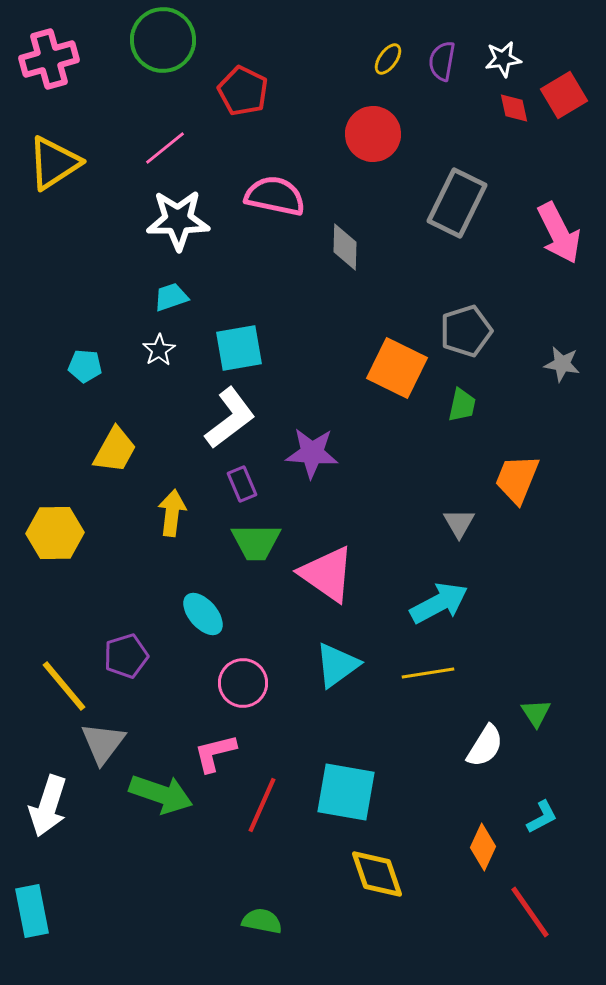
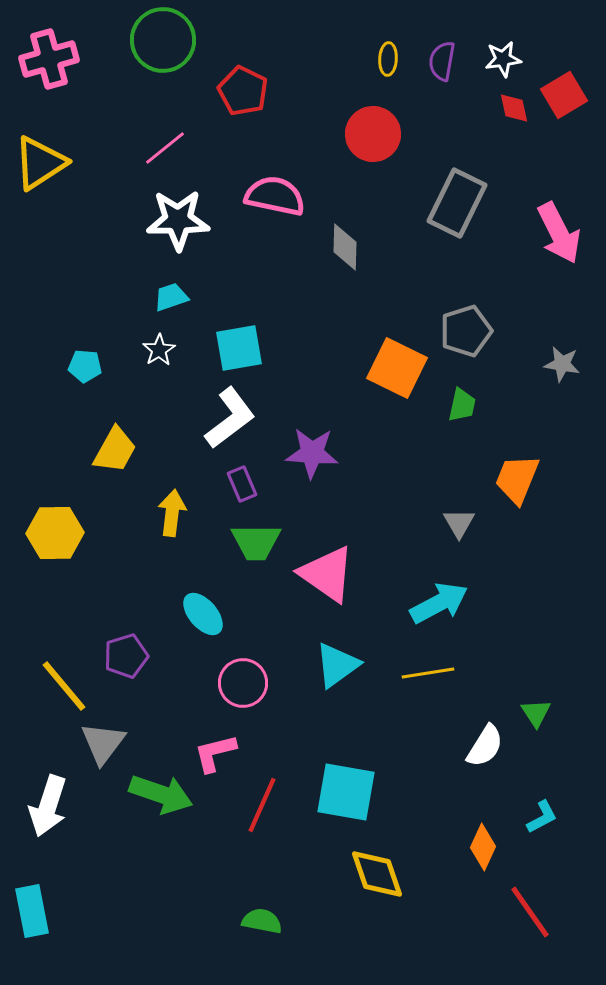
yellow ellipse at (388, 59): rotated 32 degrees counterclockwise
yellow triangle at (54, 163): moved 14 px left
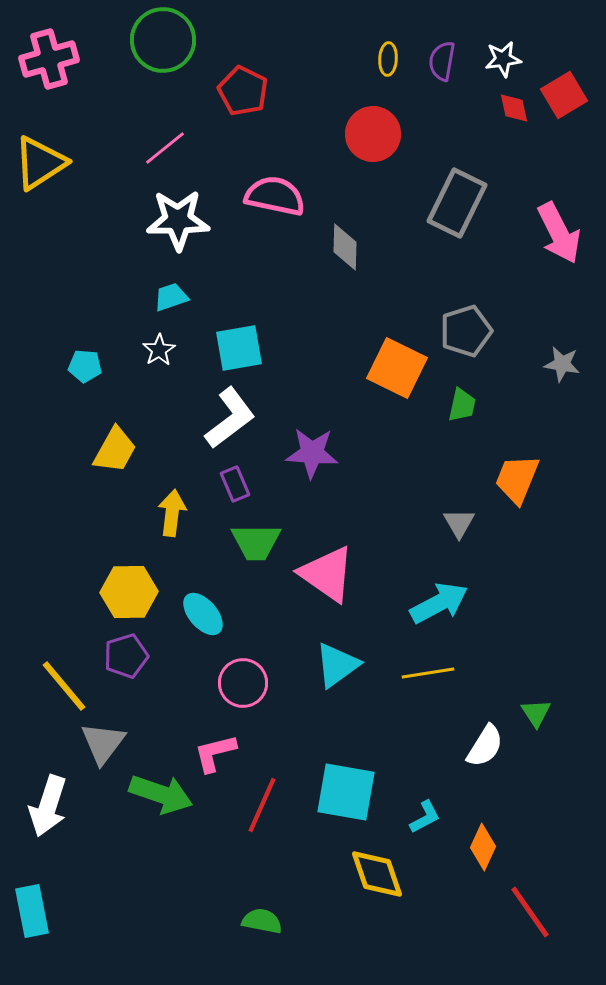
purple rectangle at (242, 484): moved 7 px left
yellow hexagon at (55, 533): moved 74 px right, 59 px down
cyan L-shape at (542, 817): moved 117 px left
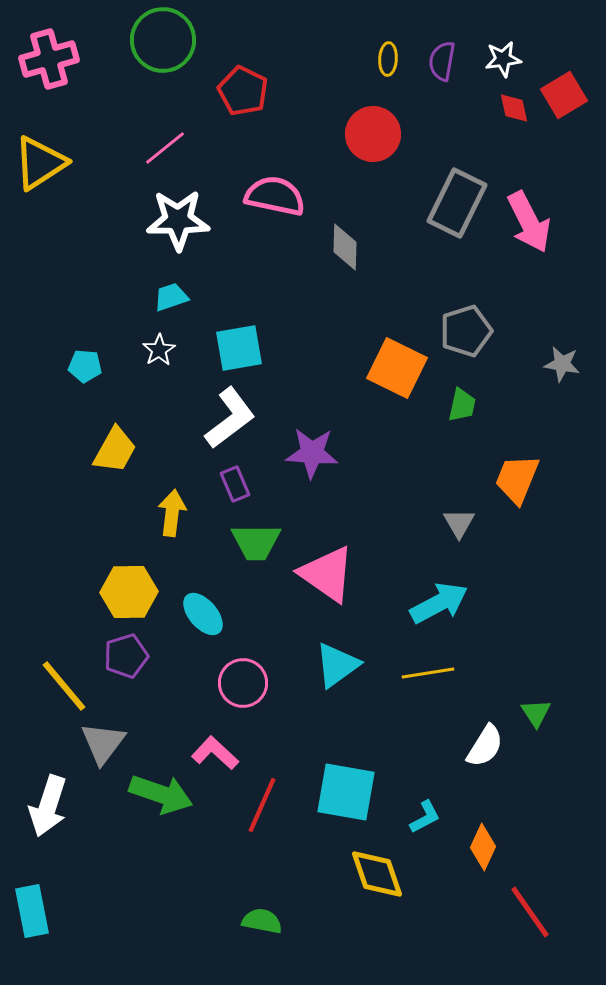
pink arrow at (559, 233): moved 30 px left, 11 px up
pink L-shape at (215, 753): rotated 57 degrees clockwise
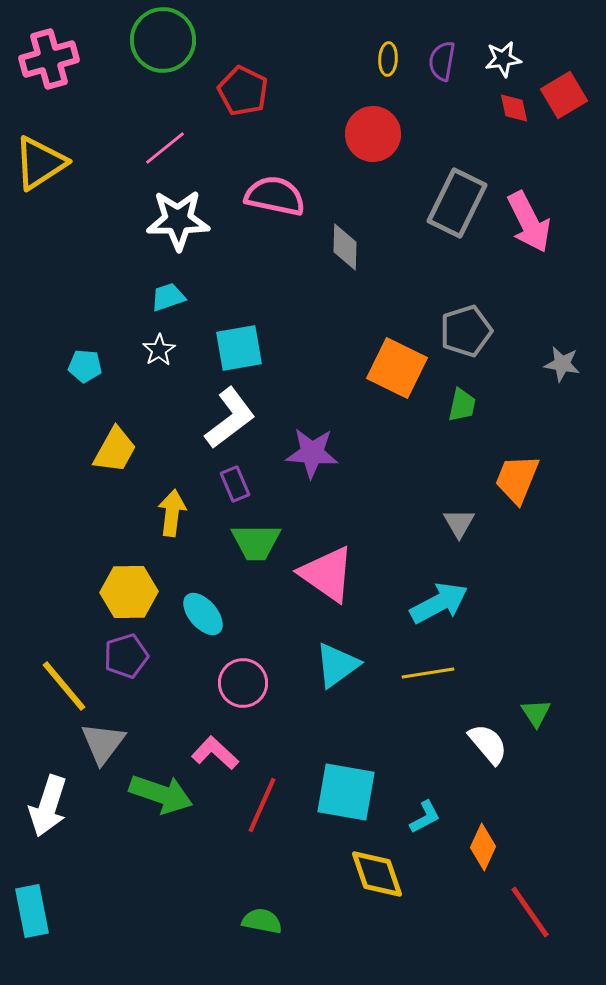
cyan trapezoid at (171, 297): moved 3 px left
white semicircle at (485, 746): moved 3 px right, 2 px up; rotated 72 degrees counterclockwise
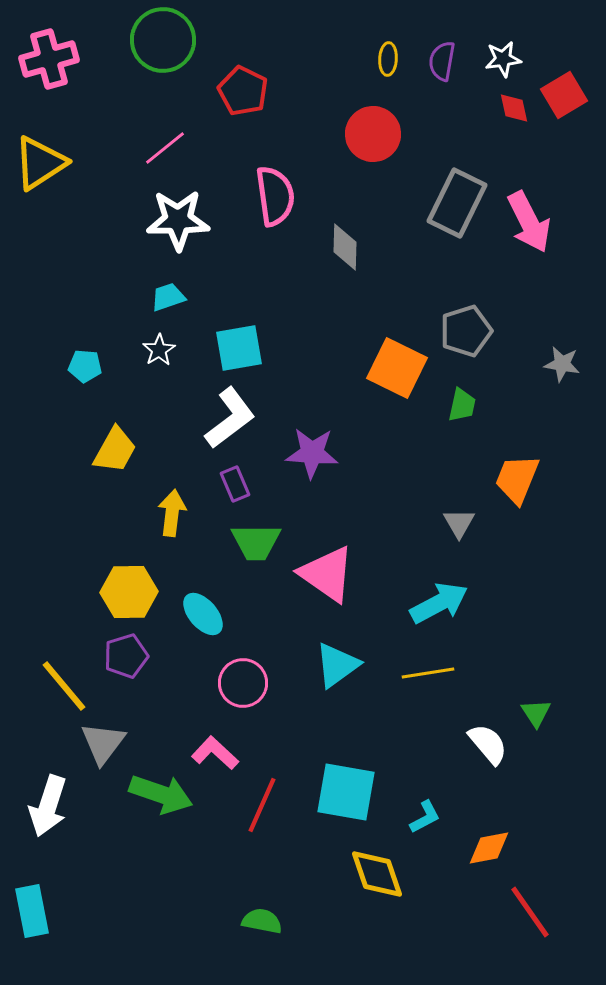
pink semicircle at (275, 196): rotated 70 degrees clockwise
orange diamond at (483, 847): moved 6 px right, 1 px down; rotated 54 degrees clockwise
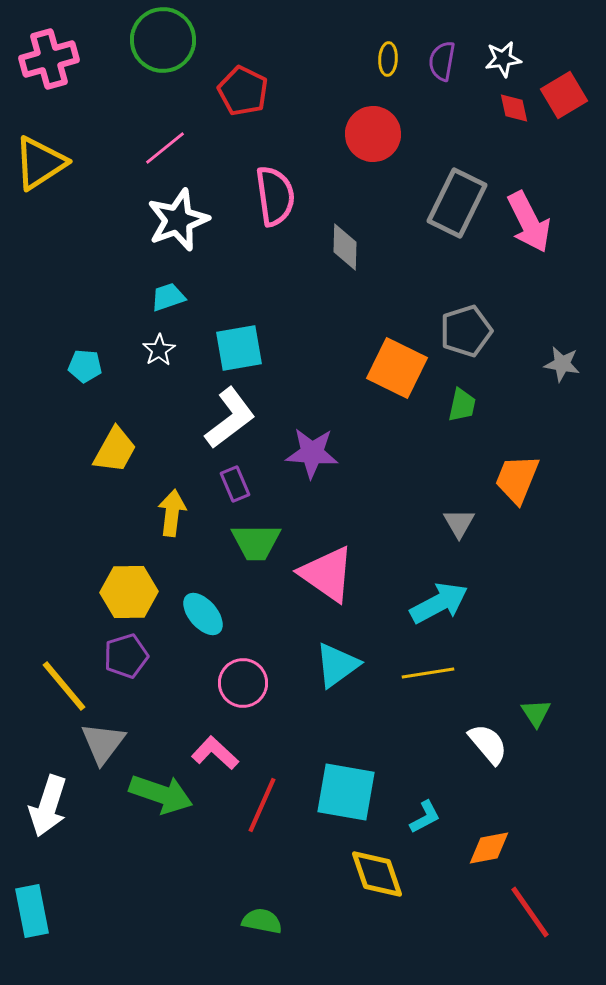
white star at (178, 220): rotated 20 degrees counterclockwise
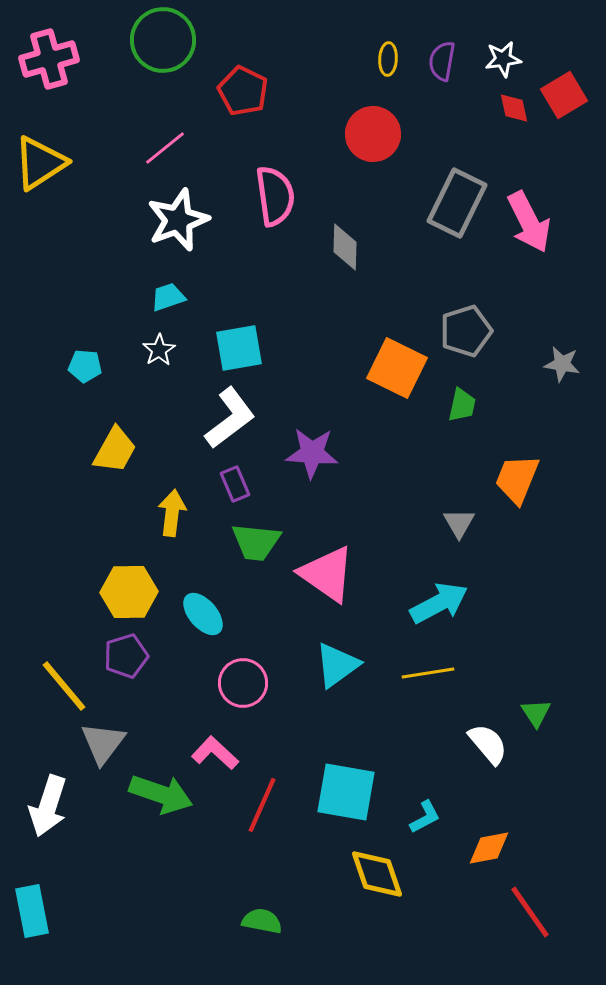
green trapezoid at (256, 542): rotated 6 degrees clockwise
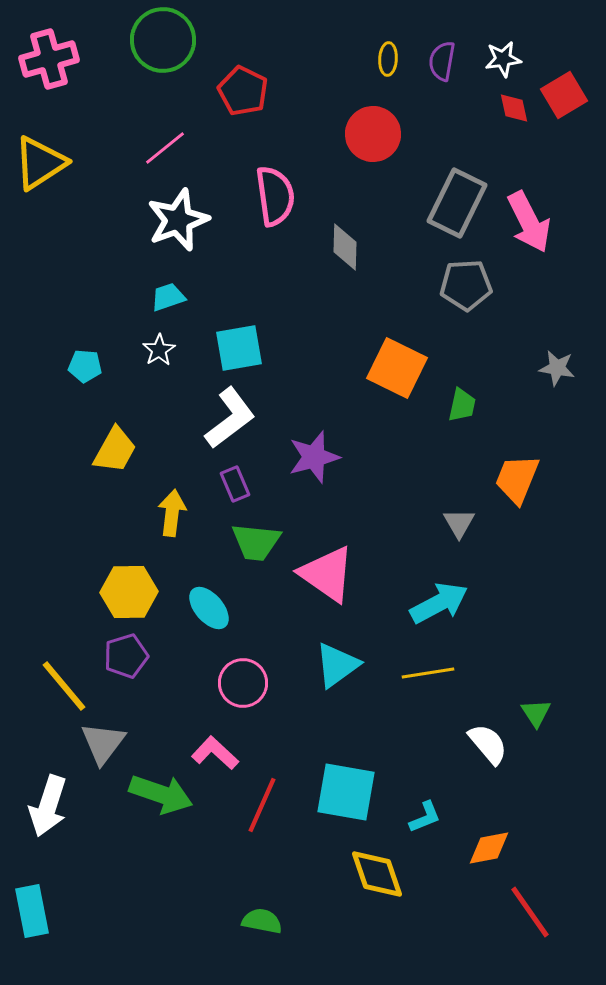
gray pentagon at (466, 331): moved 46 px up; rotated 15 degrees clockwise
gray star at (562, 364): moved 5 px left, 4 px down
purple star at (312, 453): moved 2 px right, 4 px down; rotated 20 degrees counterclockwise
cyan ellipse at (203, 614): moved 6 px right, 6 px up
cyan L-shape at (425, 817): rotated 6 degrees clockwise
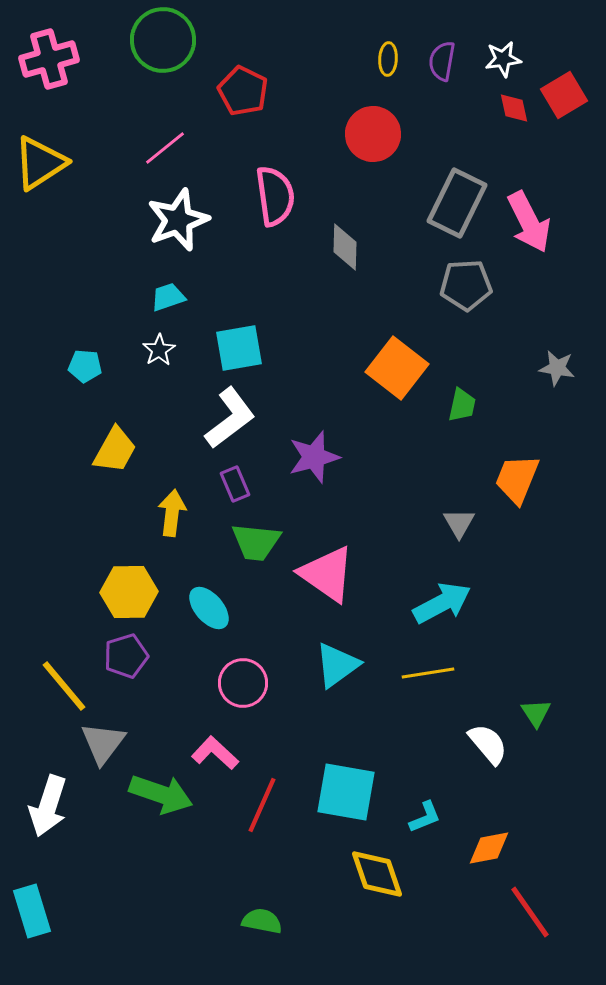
orange square at (397, 368): rotated 12 degrees clockwise
cyan arrow at (439, 603): moved 3 px right
cyan rectangle at (32, 911): rotated 6 degrees counterclockwise
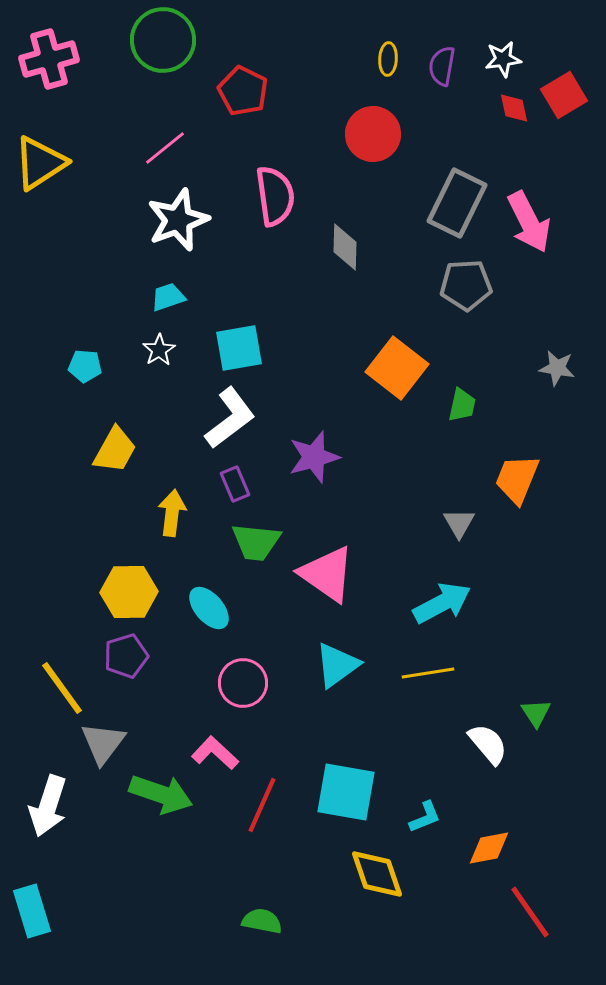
purple semicircle at (442, 61): moved 5 px down
yellow line at (64, 686): moved 2 px left, 2 px down; rotated 4 degrees clockwise
